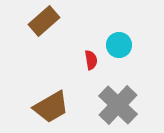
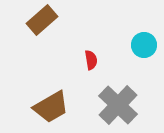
brown rectangle: moved 2 px left, 1 px up
cyan circle: moved 25 px right
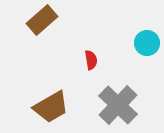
cyan circle: moved 3 px right, 2 px up
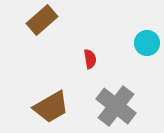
red semicircle: moved 1 px left, 1 px up
gray cross: moved 2 px left, 1 px down; rotated 6 degrees counterclockwise
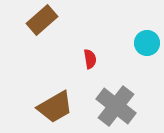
brown trapezoid: moved 4 px right
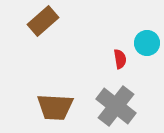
brown rectangle: moved 1 px right, 1 px down
red semicircle: moved 30 px right
brown trapezoid: rotated 33 degrees clockwise
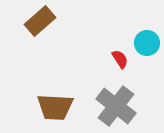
brown rectangle: moved 3 px left
red semicircle: rotated 24 degrees counterclockwise
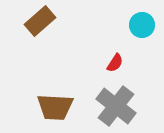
cyan circle: moved 5 px left, 18 px up
red semicircle: moved 5 px left, 4 px down; rotated 66 degrees clockwise
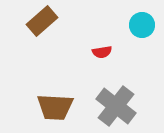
brown rectangle: moved 2 px right
red semicircle: moved 13 px left, 11 px up; rotated 48 degrees clockwise
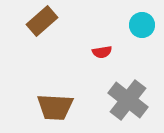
gray cross: moved 12 px right, 6 px up
